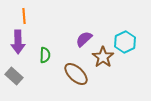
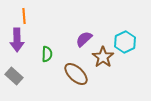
purple arrow: moved 1 px left, 2 px up
green semicircle: moved 2 px right, 1 px up
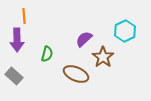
cyan hexagon: moved 11 px up
green semicircle: rotated 14 degrees clockwise
brown ellipse: rotated 20 degrees counterclockwise
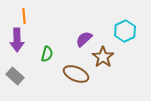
gray rectangle: moved 1 px right
